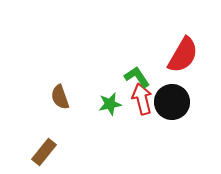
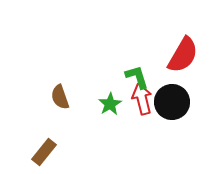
green L-shape: rotated 16 degrees clockwise
green star: rotated 20 degrees counterclockwise
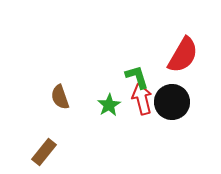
green star: moved 1 px left, 1 px down
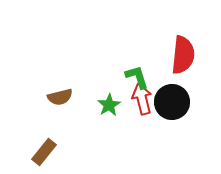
red semicircle: rotated 24 degrees counterclockwise
brown semicircle: rotated 85 degrees counterclockwise
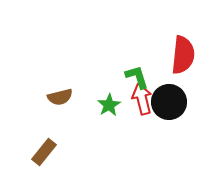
black circle: moved 3 px left
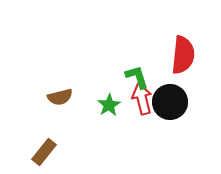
black circle: moved 1 px right
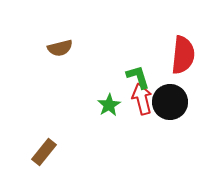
green L-shape: moved 1 px right
brown semicircle: moved 49 px up
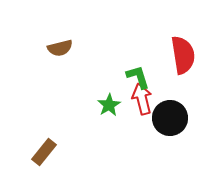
red semicircle: rotated 15 degrees counterclockwise
black circle: moved 16 px down
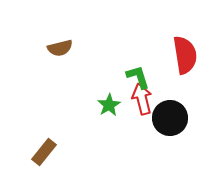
red semicircle: moved 2 px right
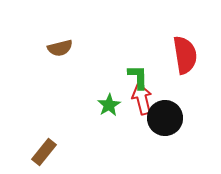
green L-shape: rotated 16 degrees clockwise
black circle: moved 5 px left
